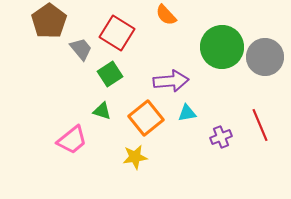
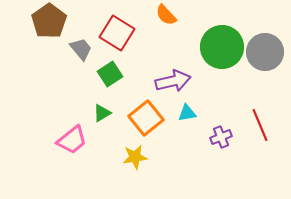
gray circle: moved 5 px up
purple arrow: moved 2 px right; rotated 8 degrees counterclockwise
green triangle: moved 2 px down; rotated 48 degrees counterclockwise
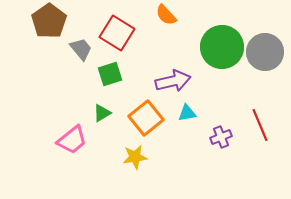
green square: rotated 15 degrees clockwise
